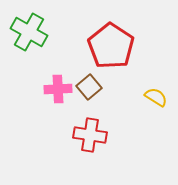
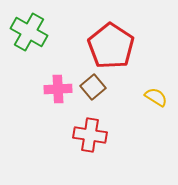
brown square: moved 4 px right
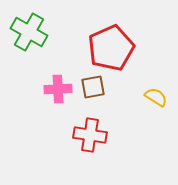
red pentagon: moved 2 px down; rotated 15 degrees clockwise
brown square: rotated 30 degrees clockwise
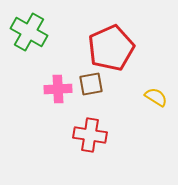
brown square: moved 2 px left, 3 px up
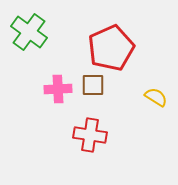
green cross: rotated 6 degrees clockwise
brown square: moved 2 px right, 1 px down; rotated 10 degrees clockwise
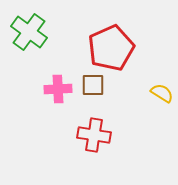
yellow semicircle: moved 6 px right, 4 px up
red cross: moved 4 px right
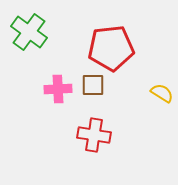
red pentagon: rotated 18 degrees clockwise
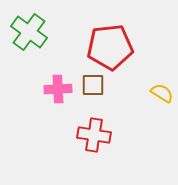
red pentagon: moved 1 px left, 1 px up
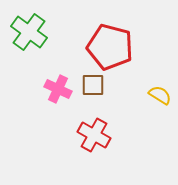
red pentagon: rotated 21 degrees clockwise
pink cross: rotated 28 degrees clockwise
yellow semicircle: moved 2 px left, 2 px down
red cross: rotated 20 degrees clockwise
